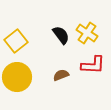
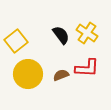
red L-shape: moved 6 px left, 3 px down
yellow circle: moved 11 px right, 3 px up
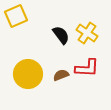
yellow square: moved 25 px up; rotated 15 degrees clockwise
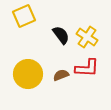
yellow square: moved 8 px right
yellow cross: moved 4 px down
